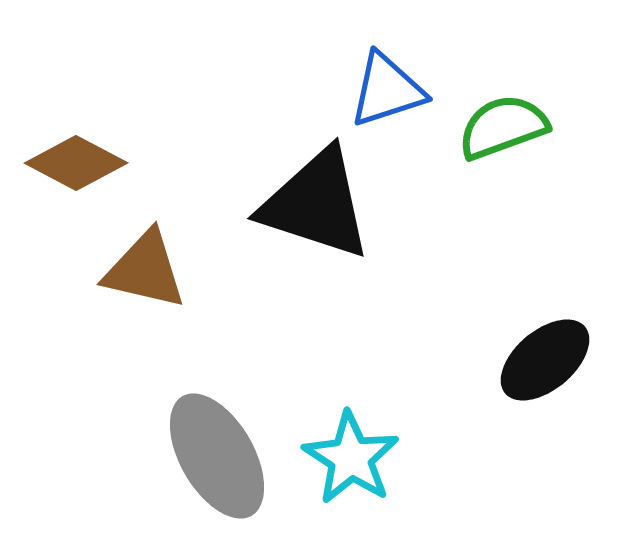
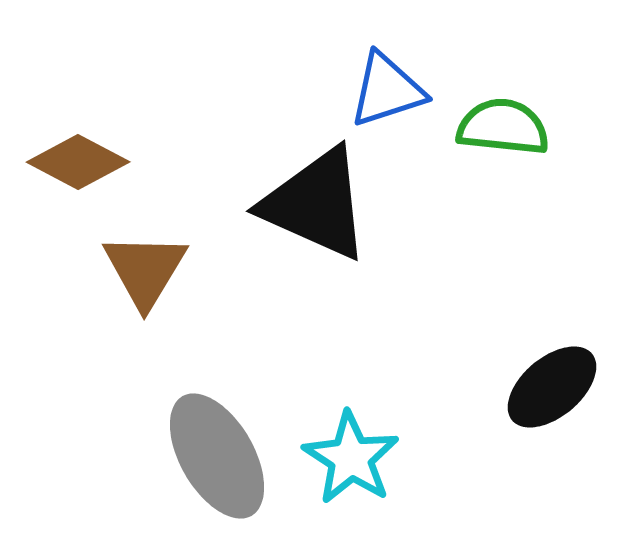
green semicircle: rotated 26 degrees clockwise
brown diamond: moved 2 px right, 1 px up
black triangle: rotated 6 degrees clockwise
brown triangle: rotated 48 degrees clockwise
black ellipse: moved 7 px right, 27 px down
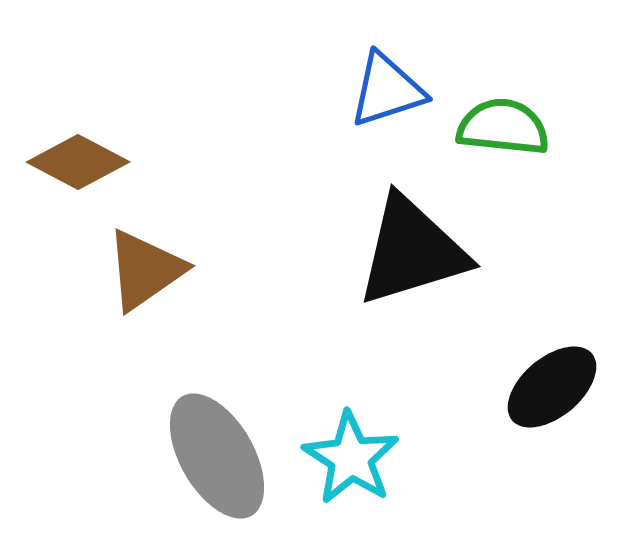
black triangle: moved 96 px right, 47 px down; rotated 41 degrees counterclockwise
brown triangle: rotated 24 degrees clockwise
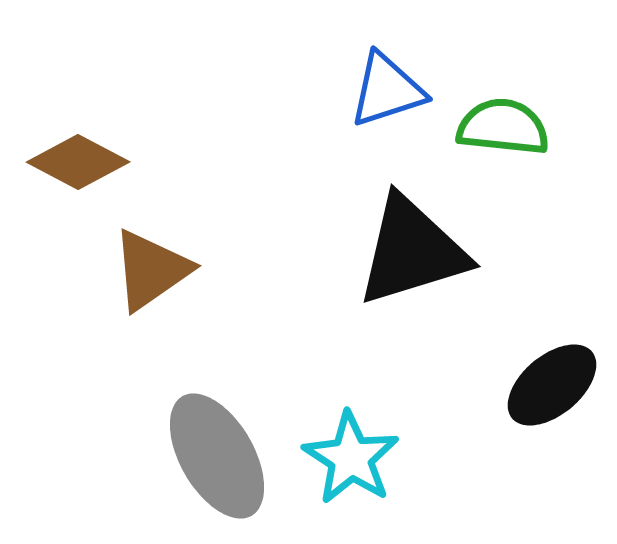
brown triangle: moved 6 px right
black ellipse: moved 2 px up
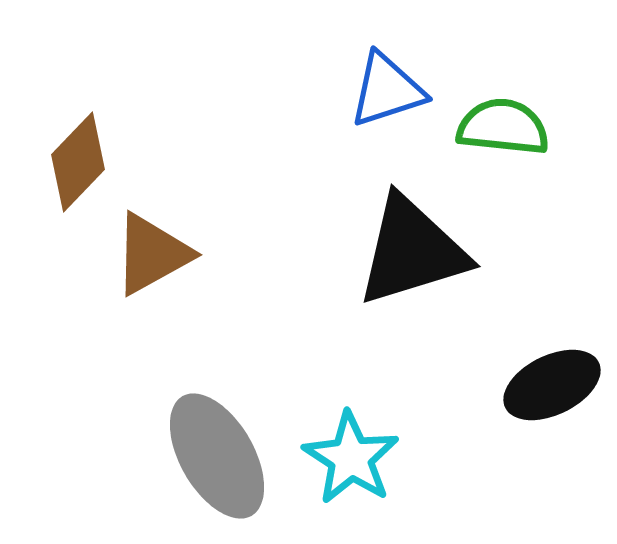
brown diamond: rotated 74 degrees counterclockwise
brown triangle: moved 1 px right, 16 px up; rotated 6 degrees clockwise
black ellipse: rotated 14 degrees clockwise
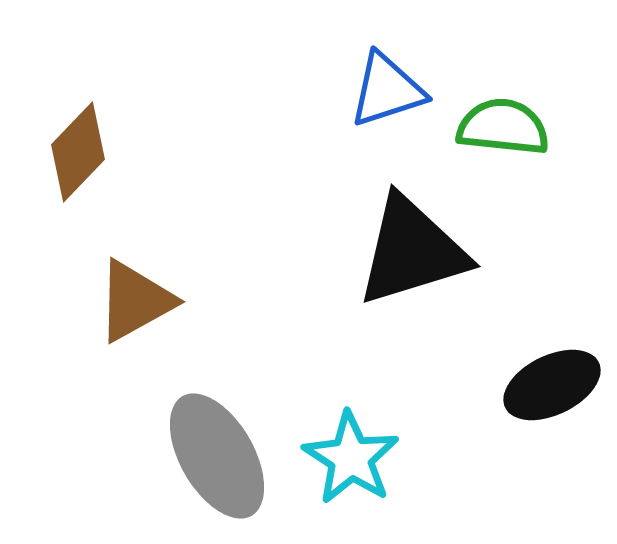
brown diamond: moved 10 px up
brown triangle: moved 17 px left, 47 px down
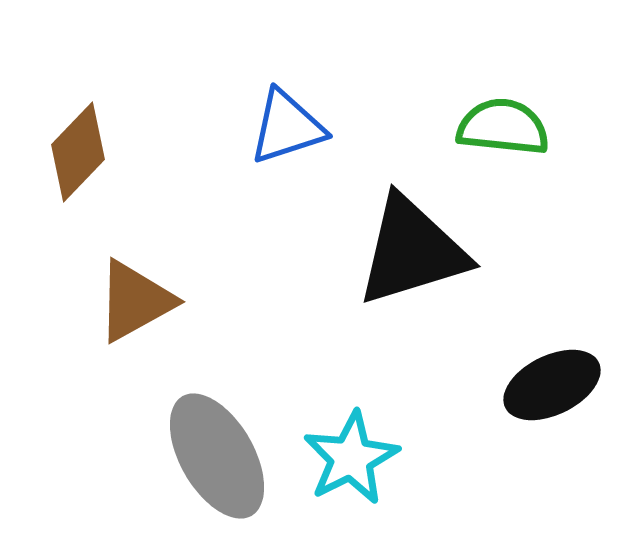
blue triangle: moved 100 px left, 37 px down
cyan star: rotated 12 degrees clockwise
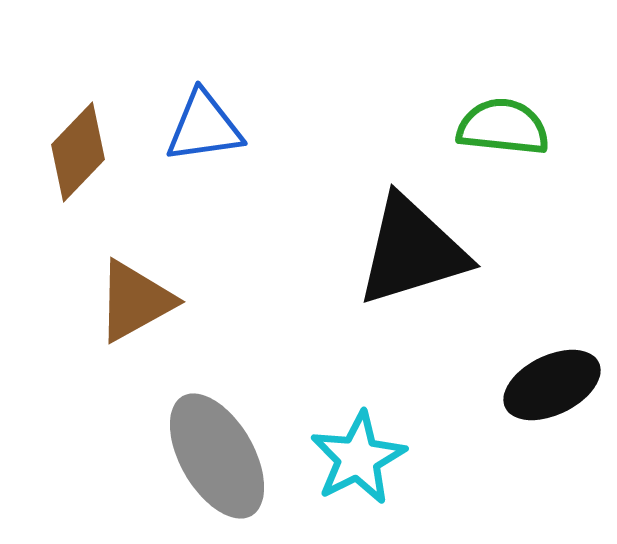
blue triangle: moved 83 px left; rotated 10 degrees clockwise
cyan star: moved 7 px right
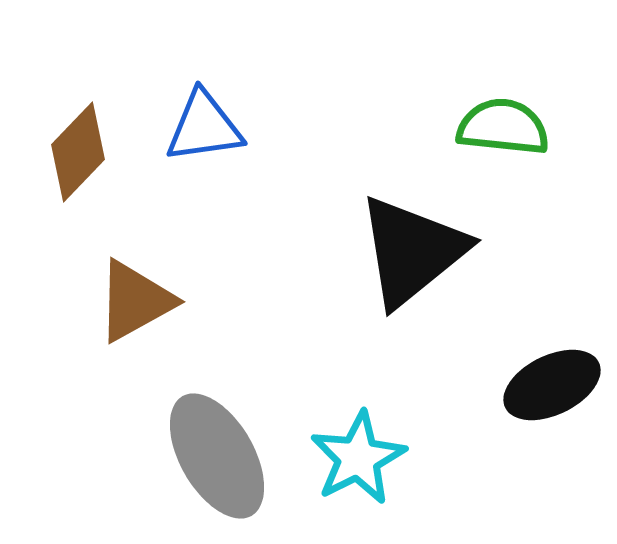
black triangle: rotated 22 degrees counterclockwise
